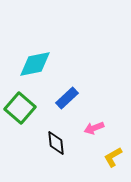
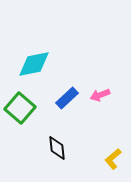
cyan diamond: moved 1 px left
pink arrow: moved 6 px right, 33 px up
black diamond: moved 1 px right, 5 px down
yellow L-shape: moved 2 px down; rotated 10 degrees counterclockwise
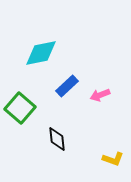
cyan diamond: moved 7 px right, 11 px up
blue rectangle: moved 12 px up
black diamond: moved 9 px up
yellow L-shape: rotated 120 degrees counterclockwise
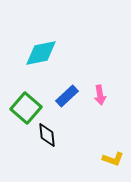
blue rectangle: moved 10 px down
pink arrow: rotated 78 degrees counterclockwise
green square: moved 6 px right
black diamond: moved 10 px left, 4 px up
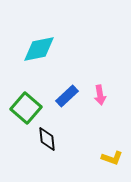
cyan diamond: moved 2 px left, 4 px up
black diamond: moved 4 px down
yellow L-shape: moved 1 px left, 1 px up
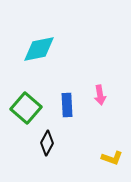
blue rectangle: moved 9 px down; rotated 50 degrees counterclockwise
black diamond: moved 4 px down; rotated 35 degrees clockwise
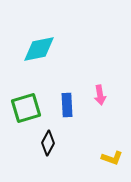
green square: rotated 32 degrees clockwise
black diamond: moved 1 px right
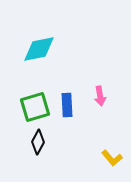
pink arrow: moved 1 px down
green square: moved 9 px right, 1 px up
black diamond: moved 10 px left, 1 px up
yellow L-shape: rotated 30 degrees clockwise
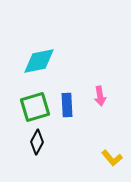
cyan diamond: moved 12 px down
black diamond: moved 1 px left
